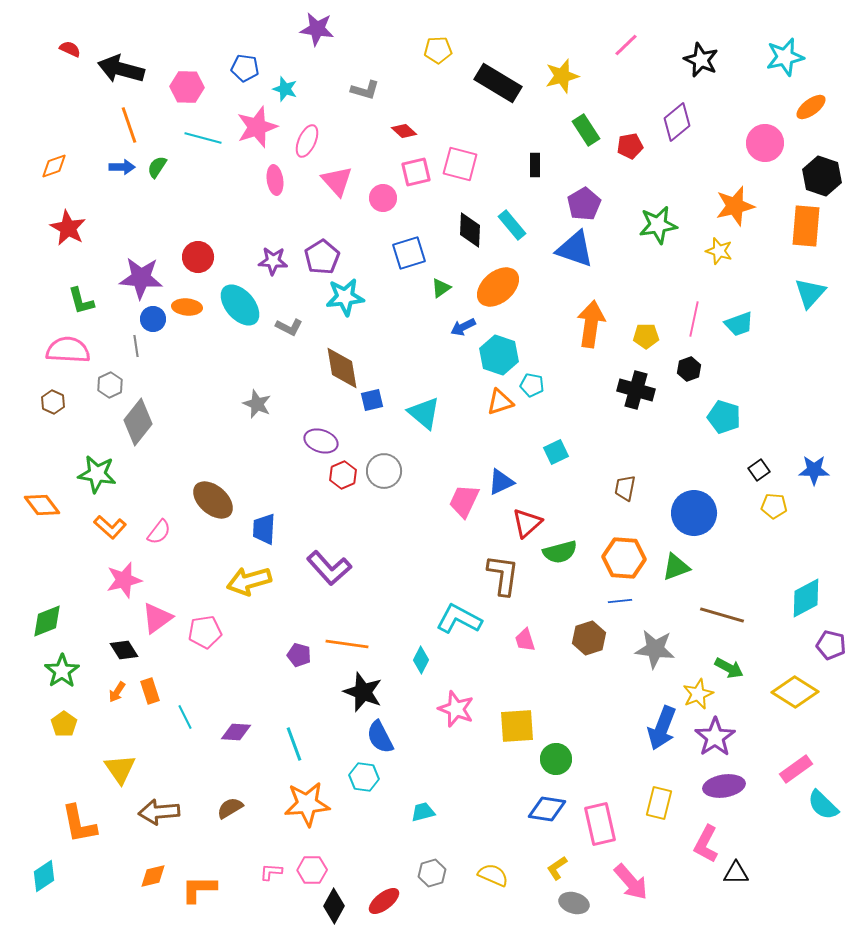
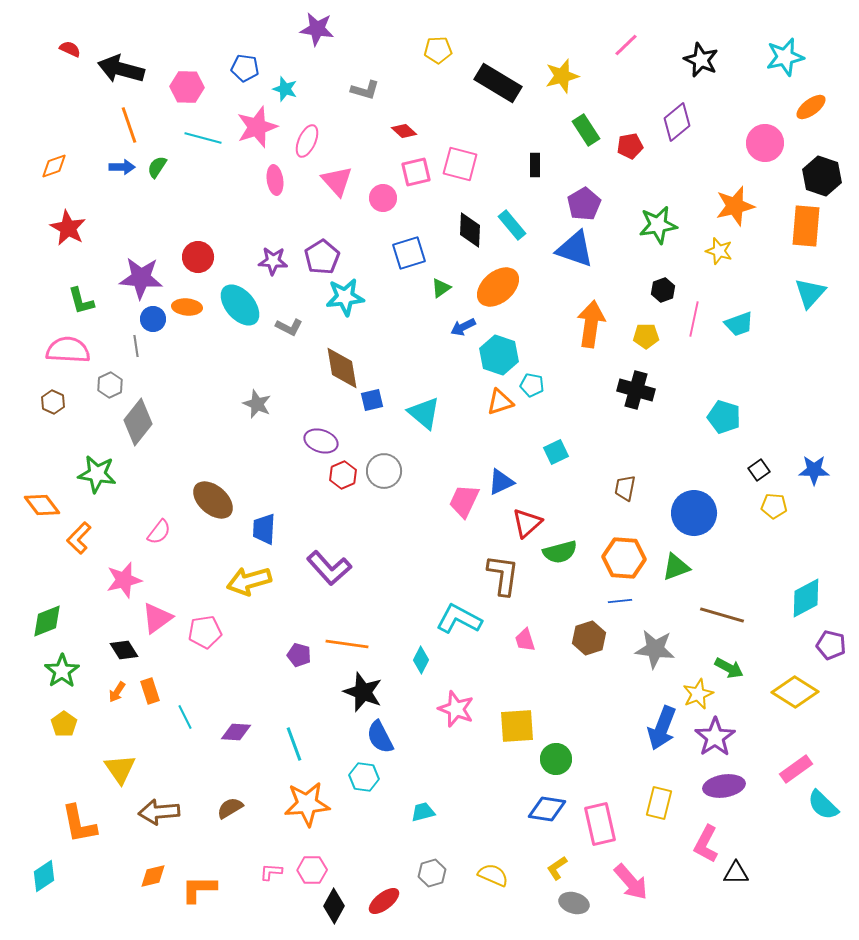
black hexagon at (689, 369): moved 26 px left, 79 px up
orange L-shape at (110, 527): moved 31 px left, 11 px down; rotated 92 degrees clockwise
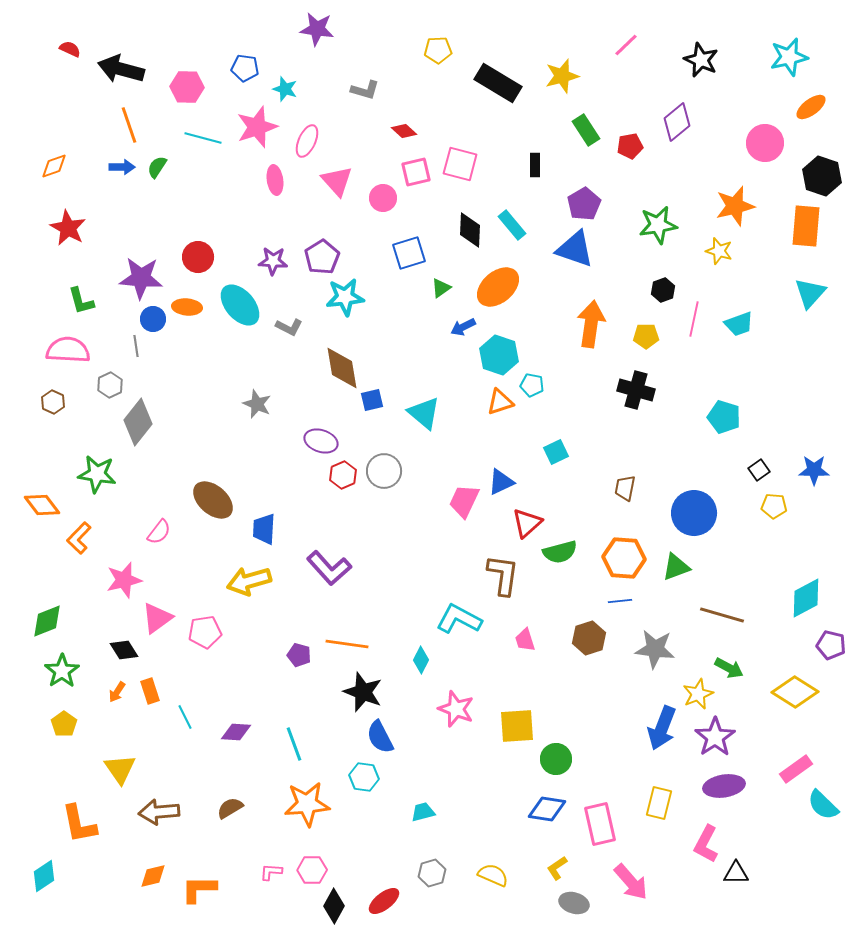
cyan star at (785, 57): moved 4 px right
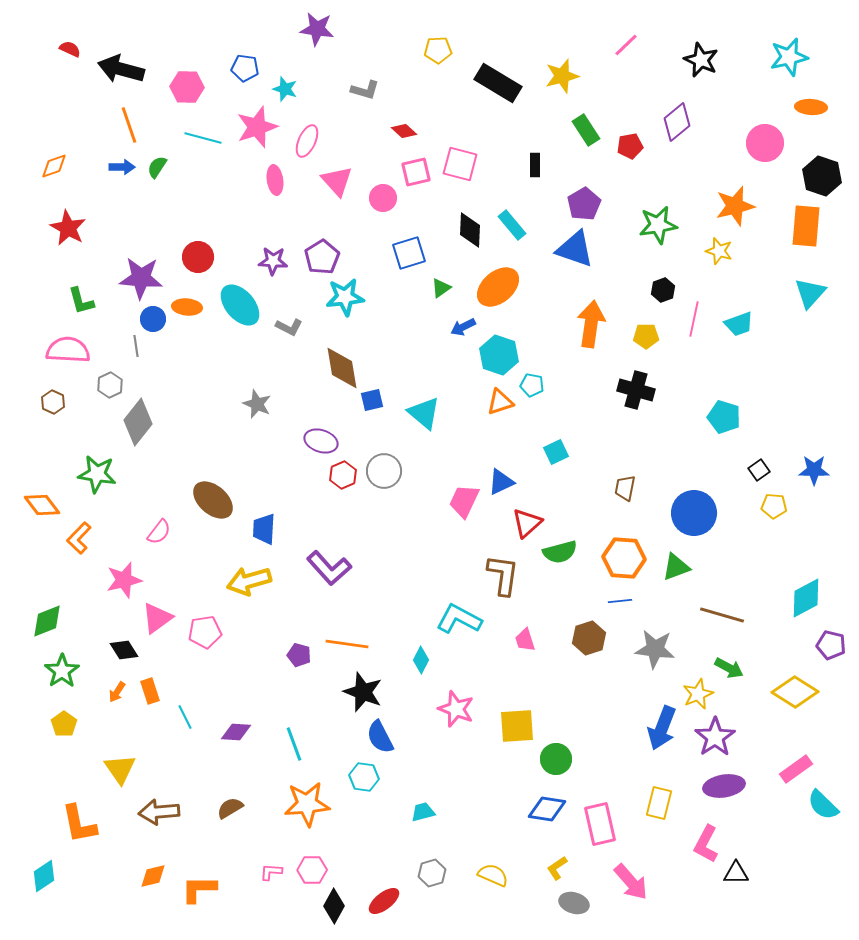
orange ellipse at (811, 107): rotated 40 degrees clockwise
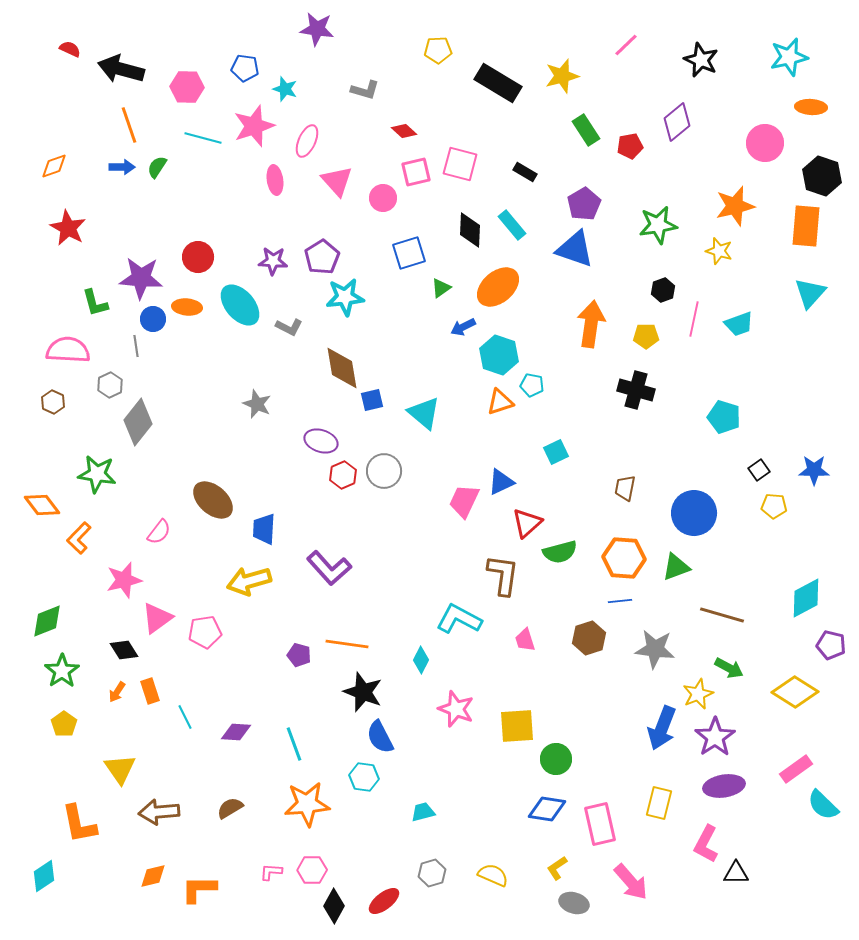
pink star at (257, 127): moved 3 px left, 1 px up
black rectangle at (535, 165): moved 10 px left, 7 px down; rotated 60 degrees counterclockwise
green L-shape at (81, 301): moved 14 px right, 2 px down
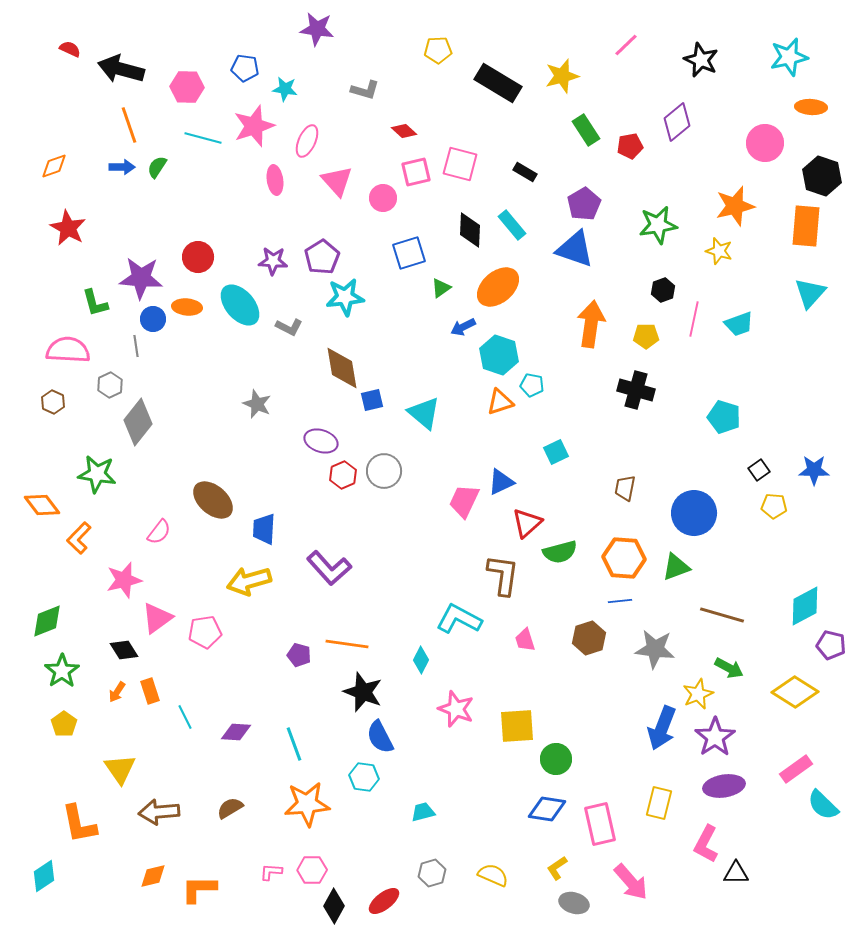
cyan star at (285, 89): rotated 10 degrees counterclockwise
cyan diamond at (806, 598): moved 1 px left, 8 px down
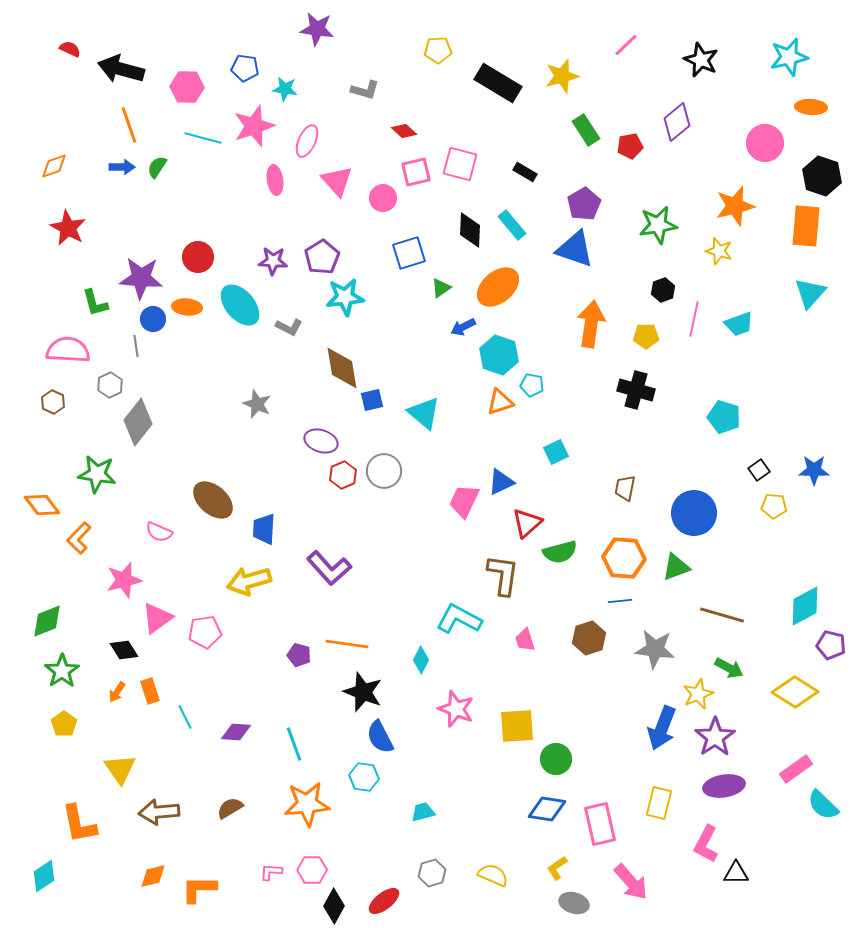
pink semicircle at (159, 532): rotated 76 degrees clockwise
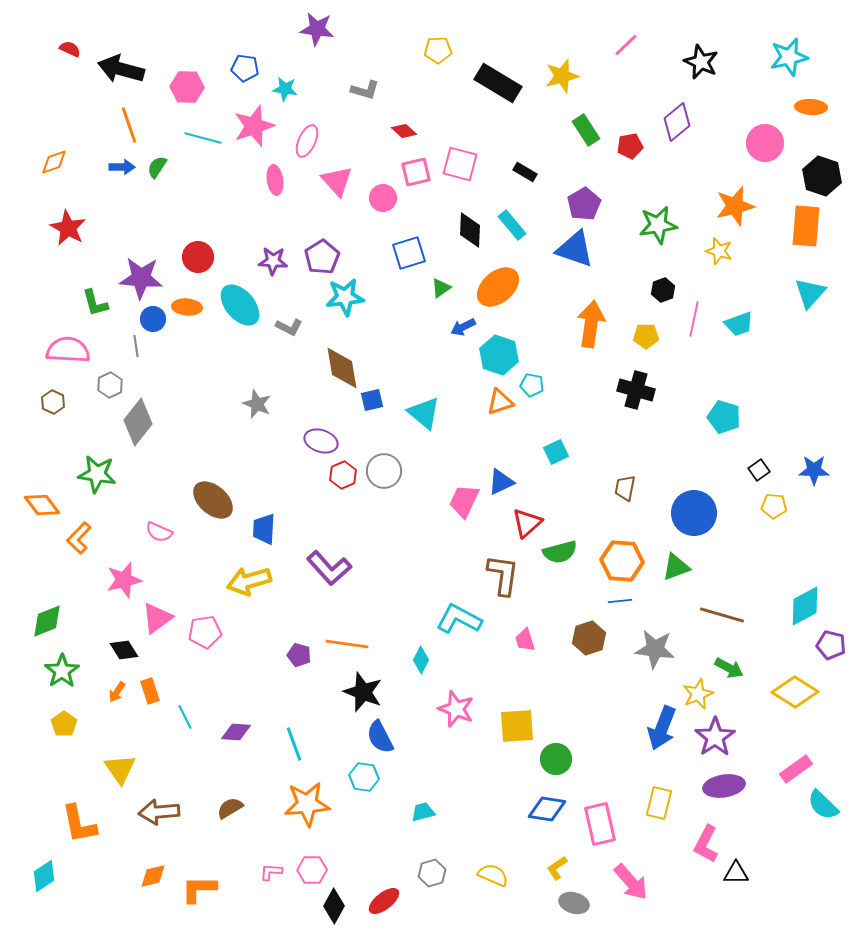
black star at (701, 60): moved 2 px down
orange diamond at (54, 166): moved 4 px up
orange hexagon at (624, 558): moved 2 px left, 3 px down
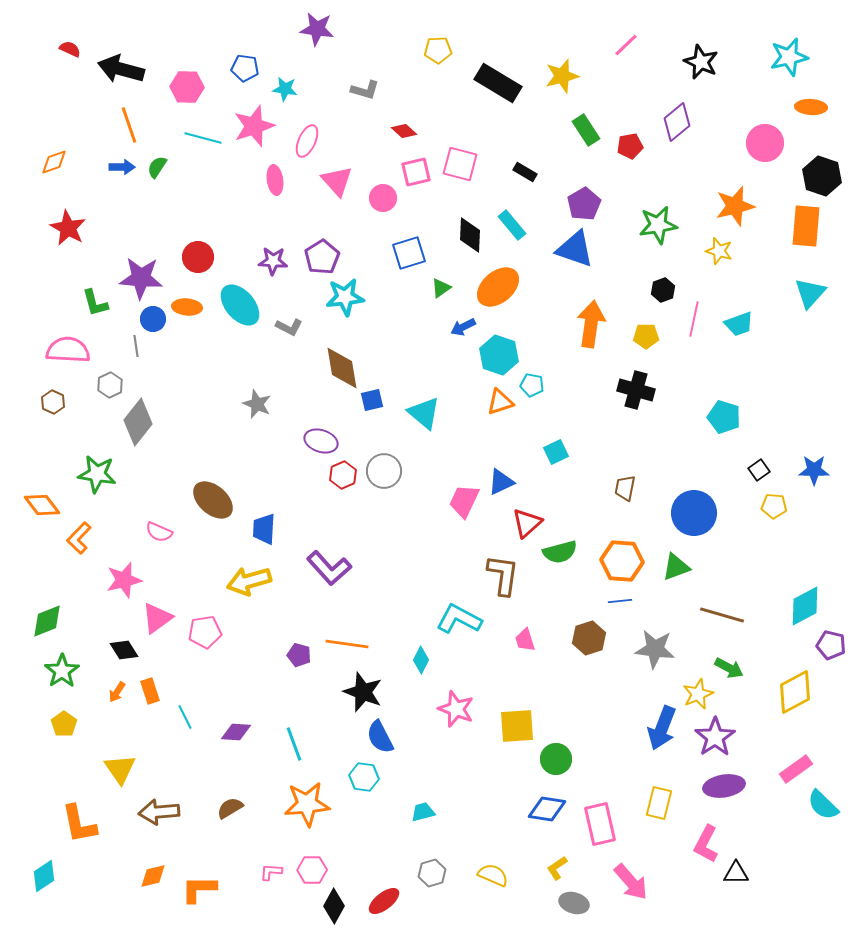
black diamond at (470, 230): moved 5 px down
yellow diamond at (795, 692): rotated 60 degrees counterclockwise
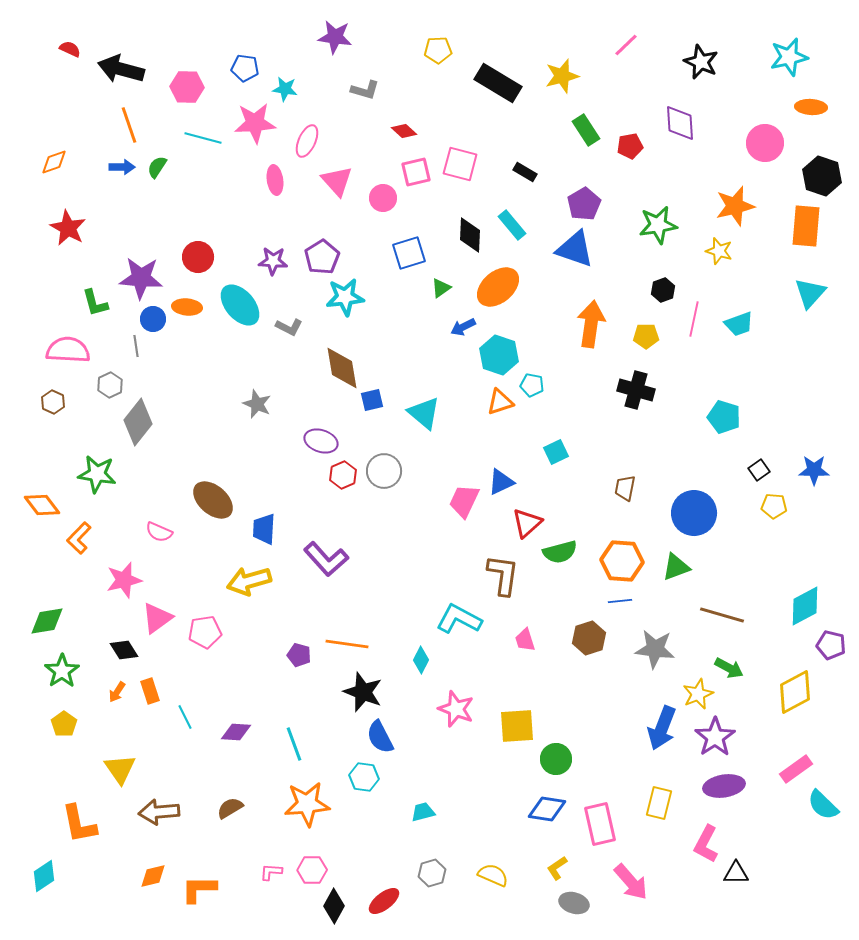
purple star at (317, 29): moved 18 px right, 8 px down
purple diamond at (677, 122): moved 3 px right, 1 px down; rotated 54 degrees counterclockwise
pink star at (254, 126): moved 1 px right, 3 px up; rotated 15 degrees clockwise
purple L-shape at (329, 568): moved 3 px left, 9 px up
green diamond at (47, 621): rotated 12 degrees clockwise
